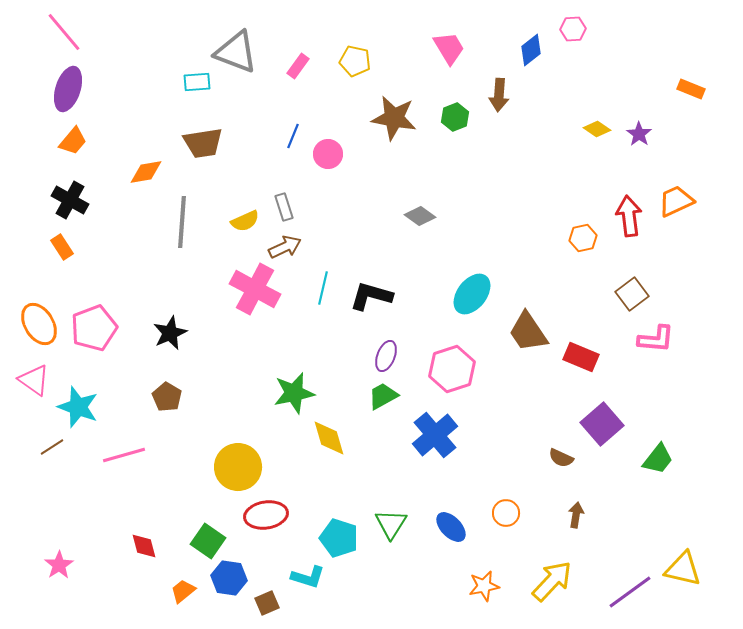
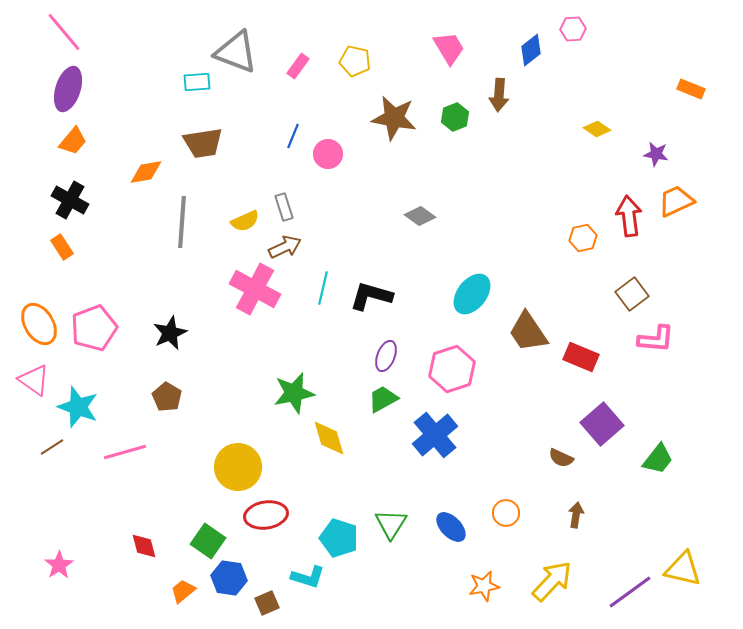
purple star at (639, 134): moved 17 px right, 20 px down; rotated 25 degrees counterclockwise
green trapezoid at (383, 396): moved 3 px down
pink line at (124, 455): moved 1 px right, 3 px up
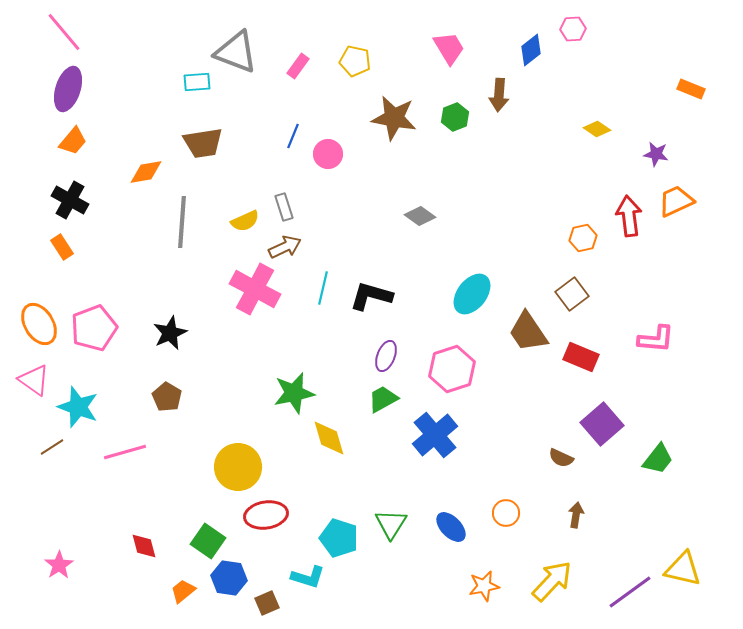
brown square at (632, 294): moved 60 px left
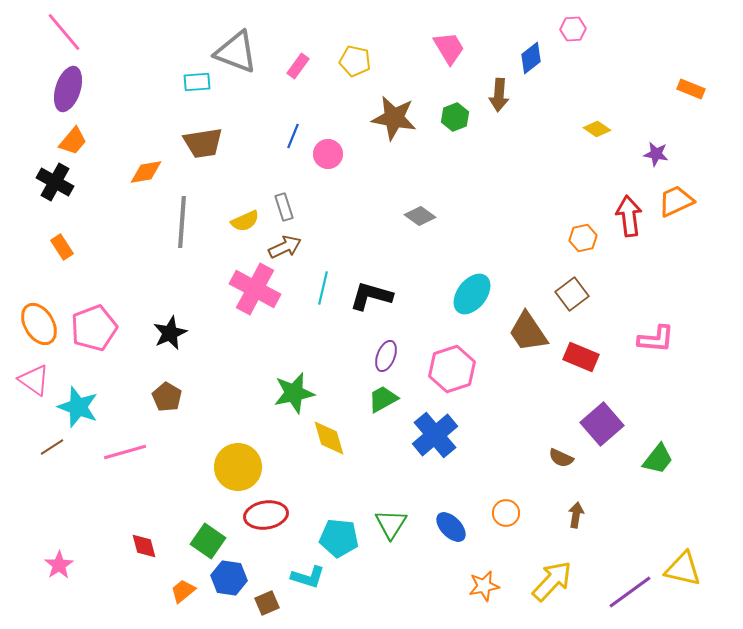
blue diamond at (531, 50): moved 8 px down
black cross at (70, 200): moved 15 px left, 18 px up
cyan pentagon at (339, 538): rotated 12 degrees counterclockwise
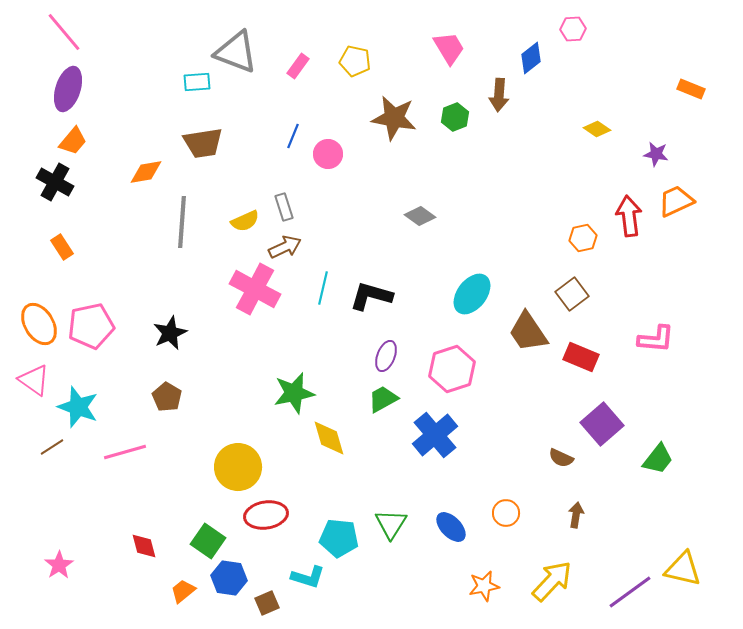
pink pentagon at (94, 328): moved 3 px left, 2 px up; rotated 9 degrees clockwise
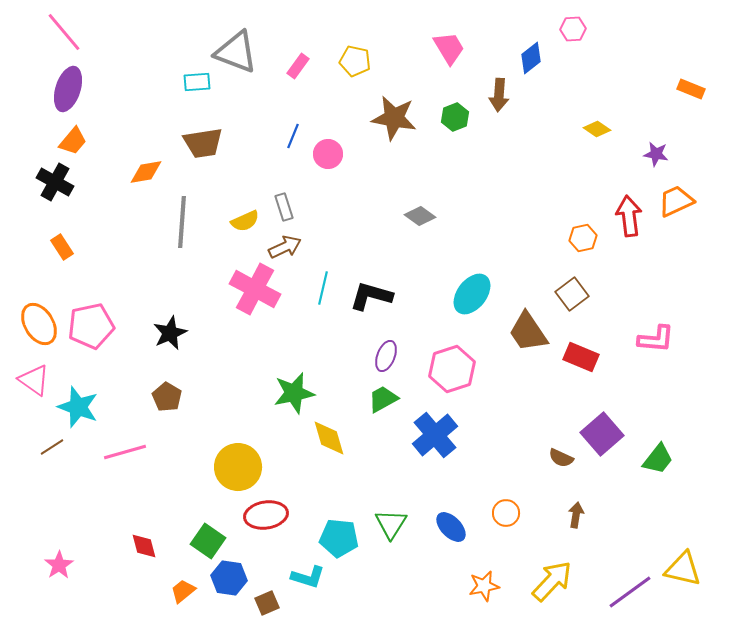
purple square at (602, 424): moved 10 px down
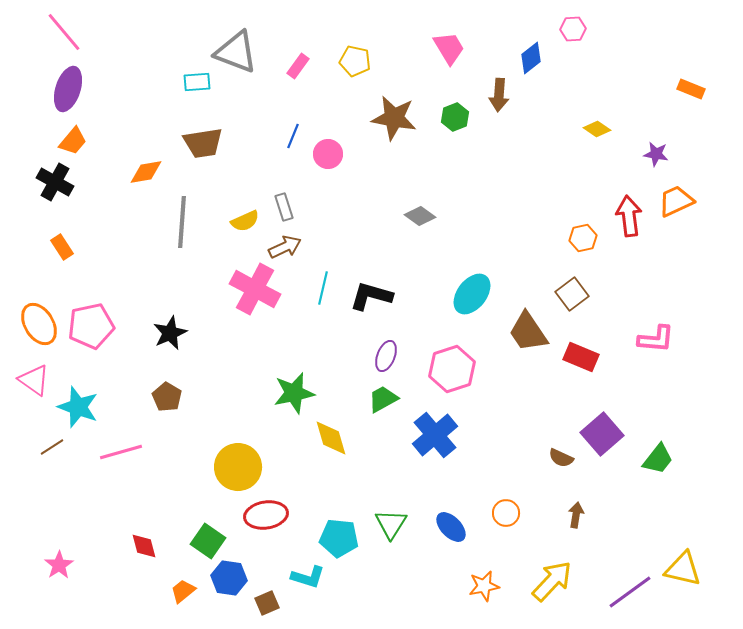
yellow diamond at (329, 438): moved 2 px right
pink line at (125, 452): moved 4 px left
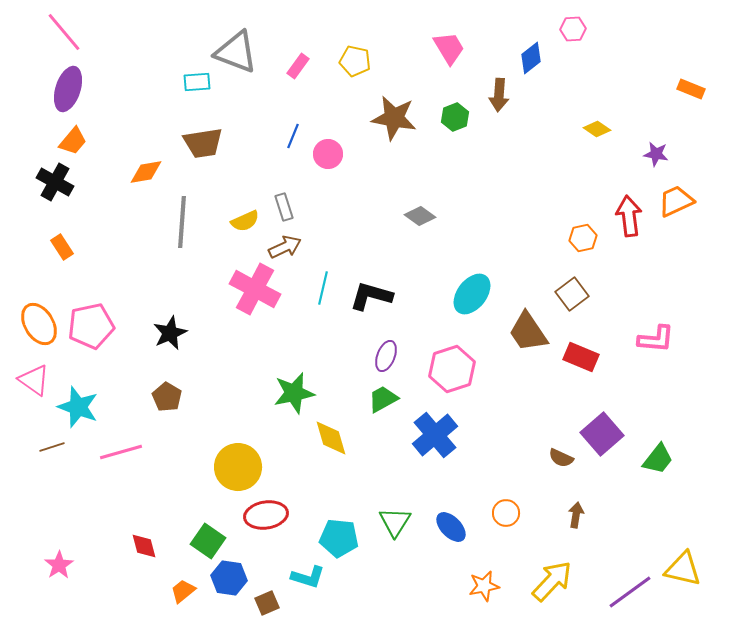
brown line at (52, 447): rotated 15 degrees clockwise
green triangle at (391, 524): moved 4 px right, 2 px up
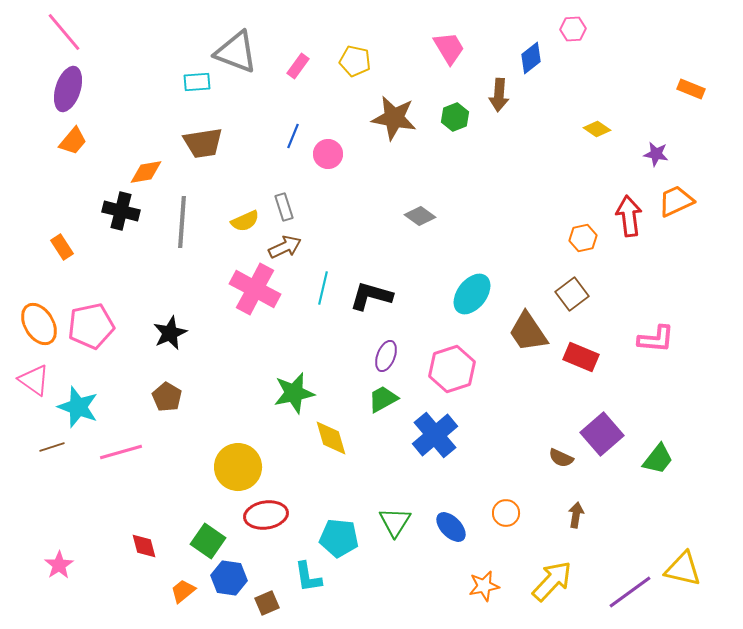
black cross at (55, 182): moved 66 px right, 29 px down; rotated 15 degrees counterclockwise
cyan L-shape at (308, 577): rotated 64 degrees clockwise
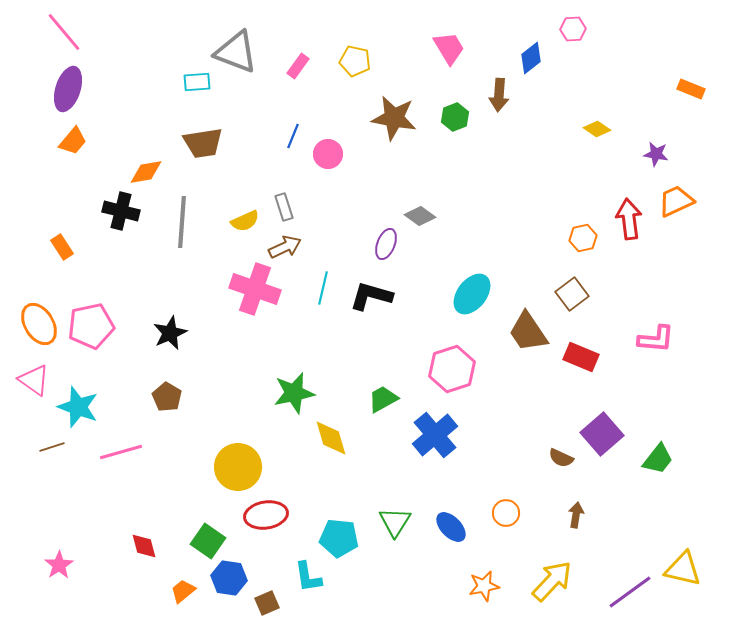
red arrow at (629, 216): moved 3 px down
pink cross at (255, 289): rotated 9 degrees counterclockwise
purple ellipse at (386, 356): moved 112 px up
